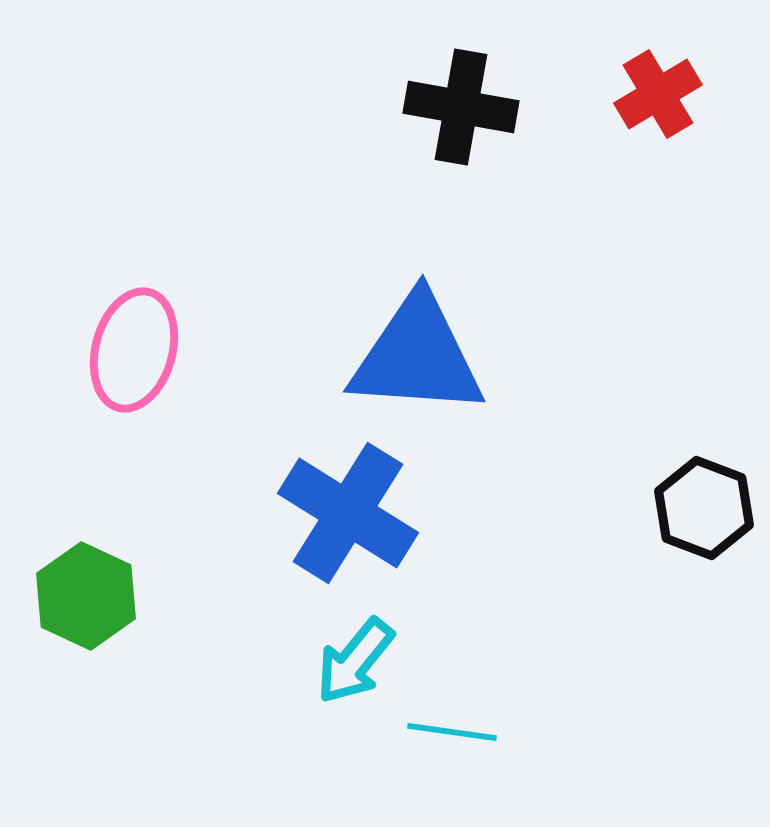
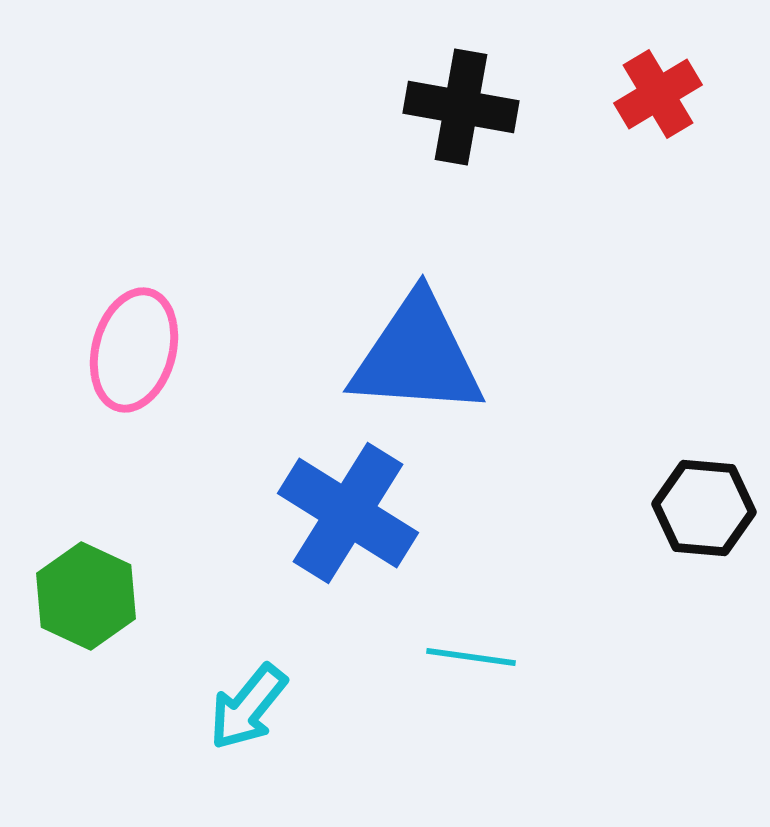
black hexagon: rotated 16 degrees counterclockwise
cyan arrow: moved 107 px left, 46 px down
cyan line: moved 19 px right, 75 px up
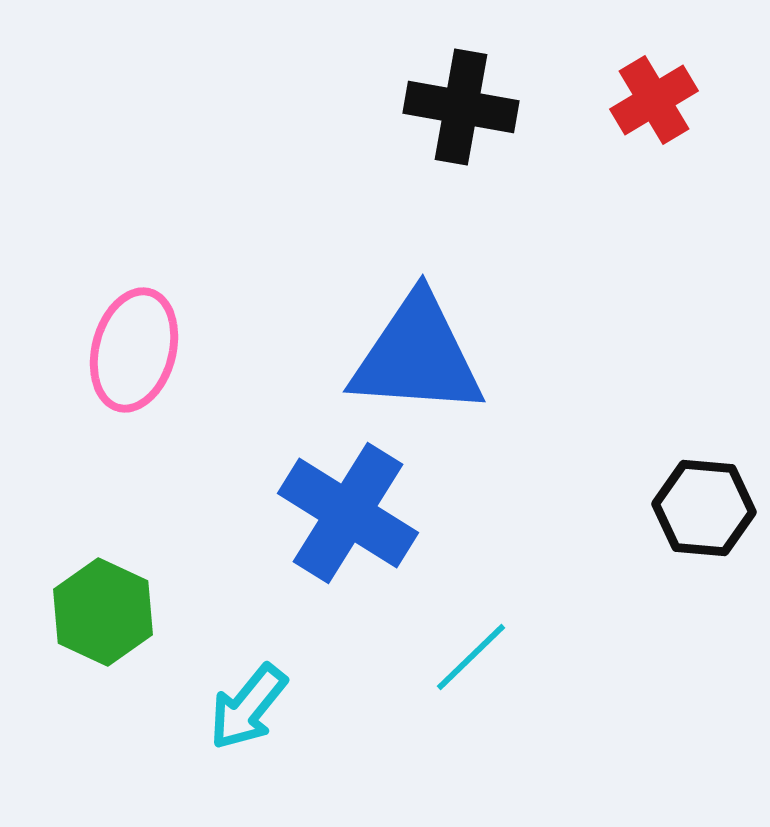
red cross: moved 4 px left, 6 px down
green hexagon: moved 17 px right, 16 px down
cyan line: rotated 52 degrees counterclockwise
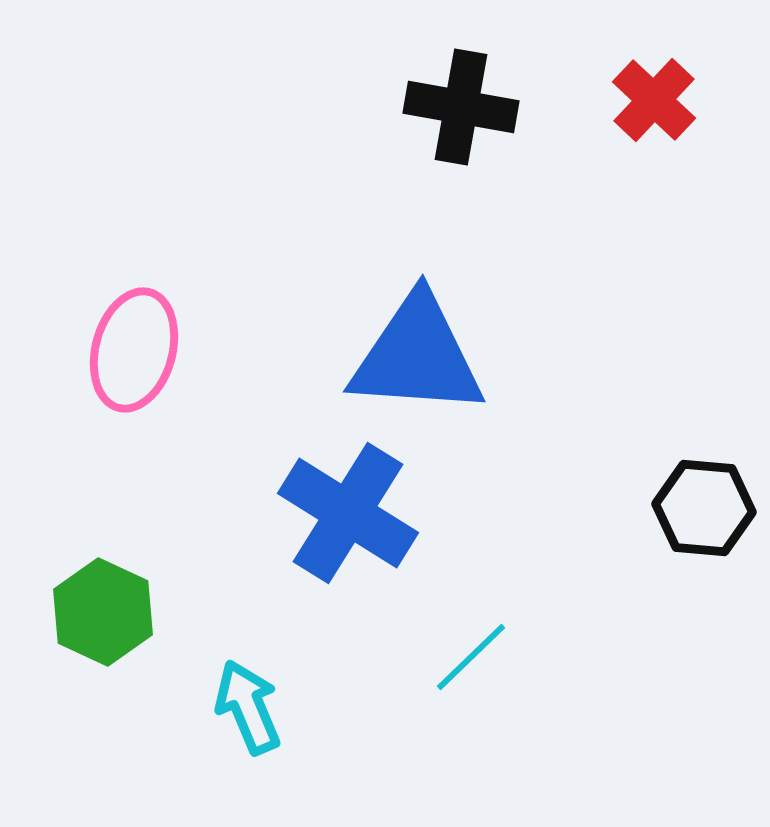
red cross: rotated 16 degrees counterclockwise
cyan arrow: rotated 118 degrees clockwise
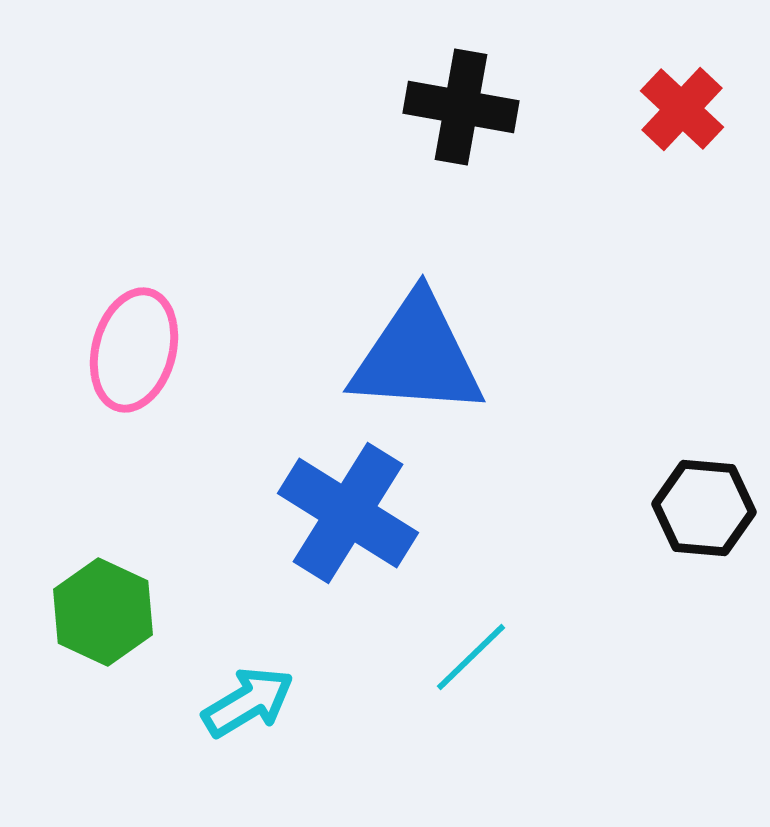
red cross: moved 28 px right, 9 px down
cyan arrow: moved 5 px up; rotated 82 degrees clockwise
